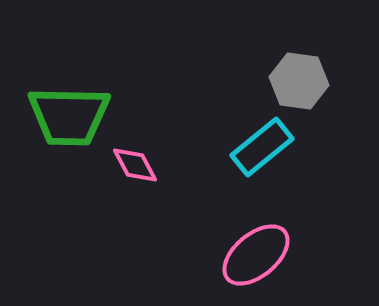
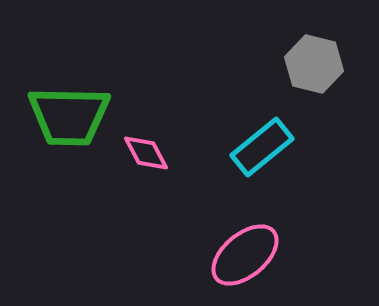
gray hexagon: moved 15 px right, 17 px up; rotated 6 degrees clockwise
pink diamond: moved 11 px right, 12 px up
pink ellipse: moved 11 px left
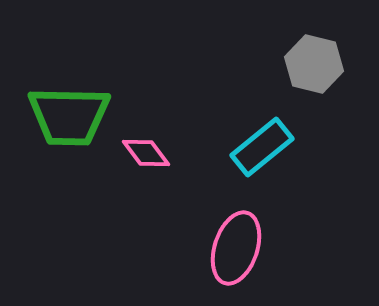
pink diamond: rotated 9 degrees counterclockwise
pink ellipse: moved 9 px left, 7 px up; rotated 32 degrees counterclockwise
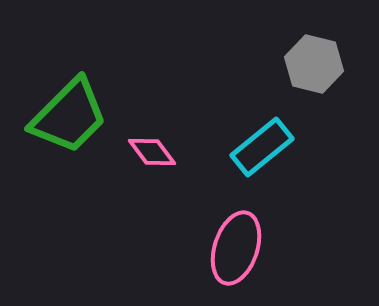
green trapezoid: rotated 46 degrees counterclockwise
pink diamond: moved 6 px right, 1 px up
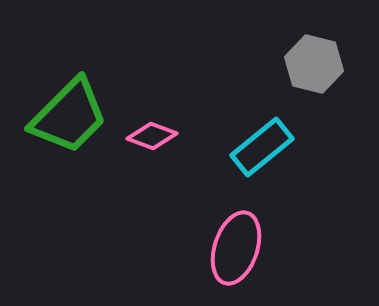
pink diamond: moved 16 px up; rotated 33 degrees counterclockwise
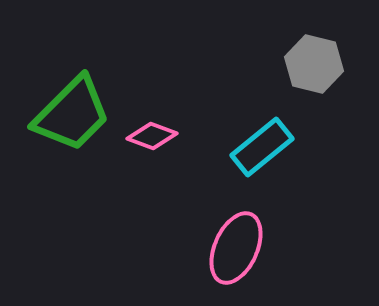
green trapezoid: moved 3 px right, 2 px up
pink ellipse: rotated 6 degrees clockwise
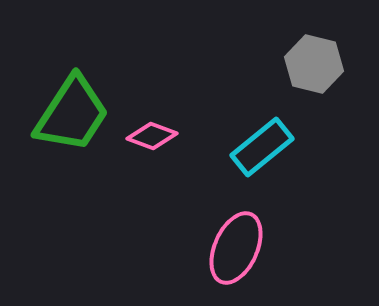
green trapezoid: rotated 12 degrees counterclockwise
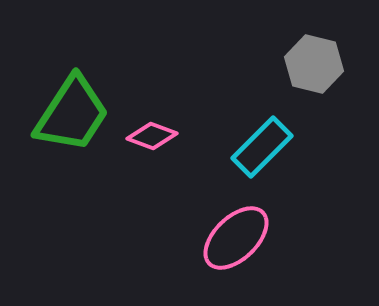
cyan rectangle: rotated 6 degrees counterclockwise
pink ellipse: moved 10 px up; rotated 22 degrees clockwise
